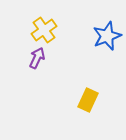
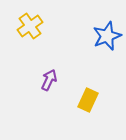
yellow cross: moved 14 px left, 4 px up
purple arrow: moved 12 px right, 22 px down
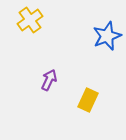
yellow cross: moved 6 px up
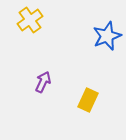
purple arrow: moved 6 px left, 2 px down
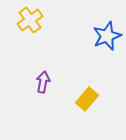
purple arrow: rotated 15 degrees counterclockwise
yellow rectangle: moved 1 px left, 1 px up; rotated 15 degrees clockwise
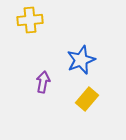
yellow cross: rotated 30 degrees clockwise
blue star: moved 26 px left, 24 px down
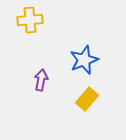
blue star: moved 3 px right
purple arrow: moved 2 px left, 2 px up
